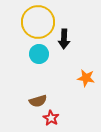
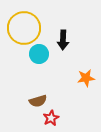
yellow circle: moved 14 px left, 6 px down
black arrow: moved 1 px left, 1 px down
orange star: rotated 18 degrees counterclockwise
red star: rotated 14 degrees clockwise
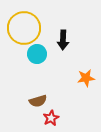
cyan circle: moved 2 px left
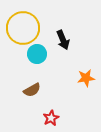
yellow circle: moved 1 px left
black arrow: rotated 24 degrees counterclockwise
brown semicircle: moved 6 px left, 11 px up; rotated 12 degrees counterclockwise
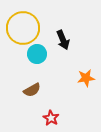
red star: rotated 14 degrees counterclockwise
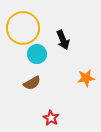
brown semicircle: moved 7 px up
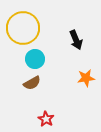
black arrow: moved 13 px right
cyan circle: moved 2 px left, 5 px down
red star: moved 5 px left, 1 px down
